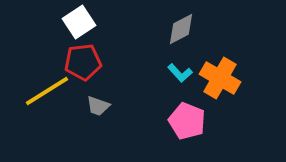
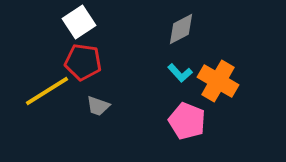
red pentagon: rotated 15 degrees clockwise
orange cross: moved 2 px left, 3 px down
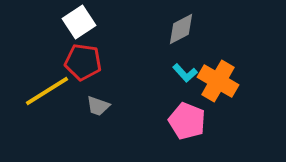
cyan L-shape: moved 5 px right
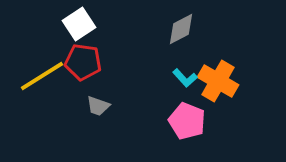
white square: moved 2 px down
cyan L-shape: moved 5 px down
yellow line: moved 5 px left, 15 px up
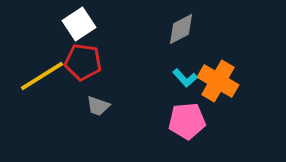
pink pentagon: rotated 27 degrees counterclockwise
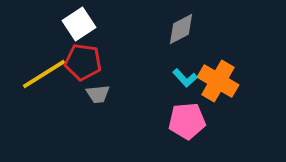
yellow line: moved 2 px right, 2 px up
gray trapezoid: moved 12 px up; rotated 25 degrees counterclockwise
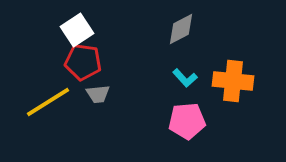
white square: moved 2 px left, 6 px down
yellow line: moved 4 px right, 28 px down
orange cross: moved 15 px right; rotated 24 degrees counterclockwise
